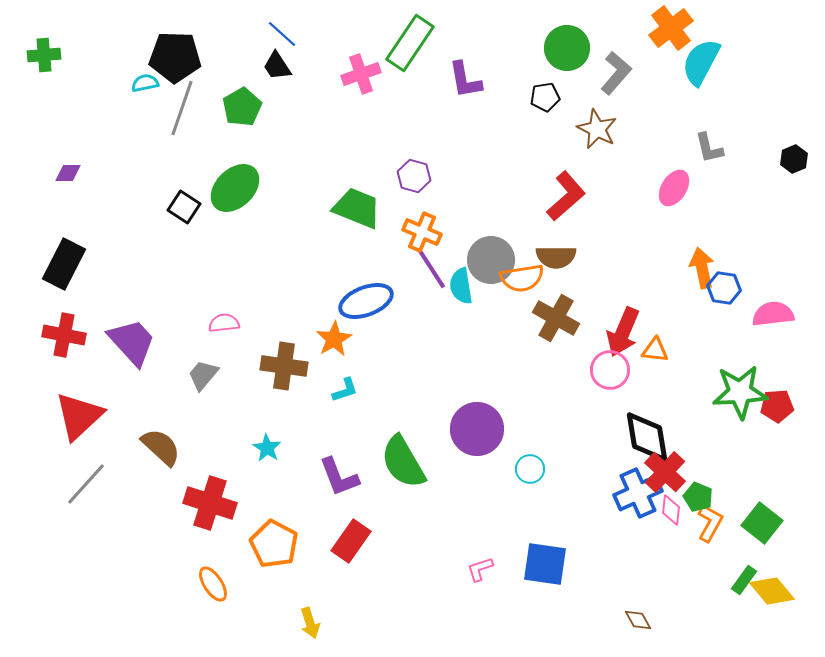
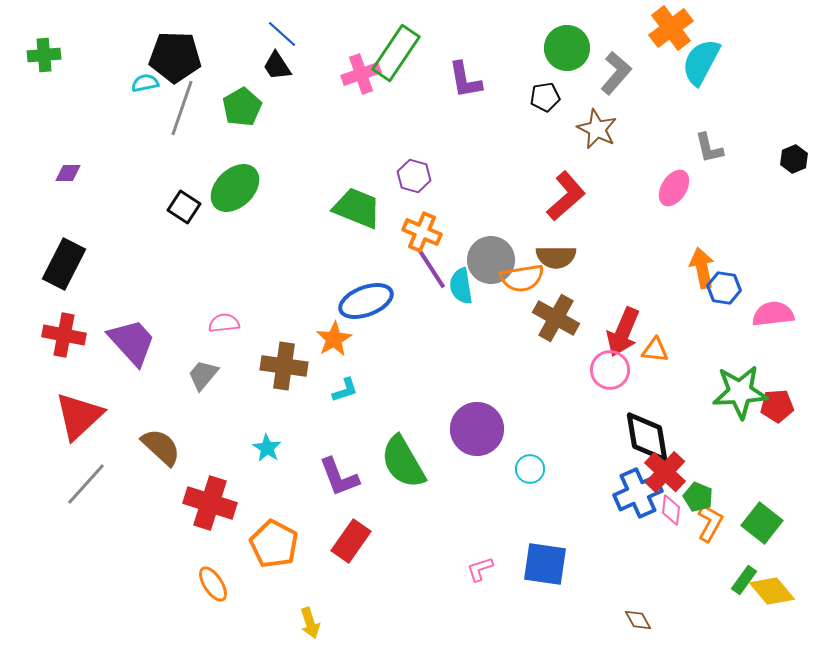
green rectangle at (410, 43): moved 14 px left, 10 px down
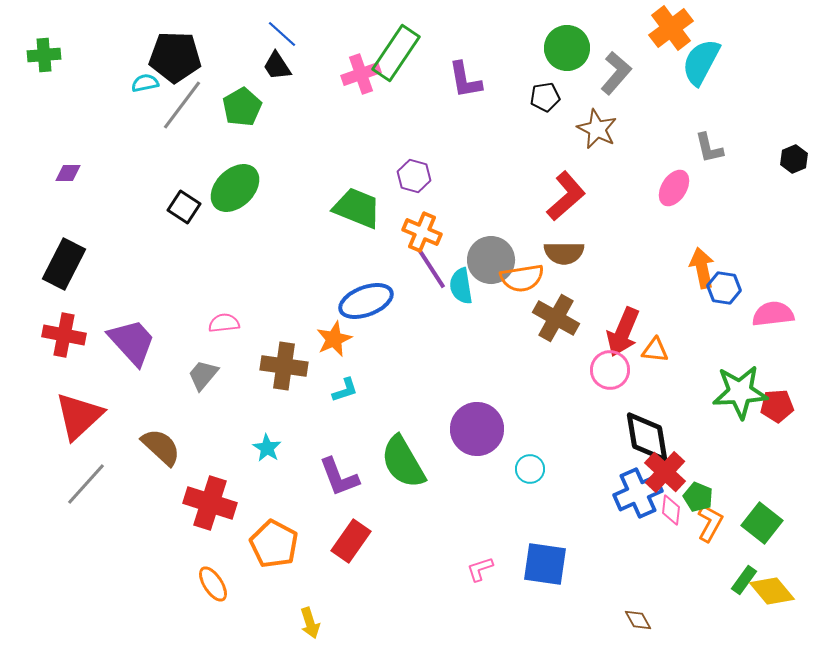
gray line at (182, 108): moved 3 px up; rotated 18 degrees clockwise
brown semicircle at (556, 257): moved 8 px right, 4 px up
orange star at (334, 339): rotated 6 degrees clockwise
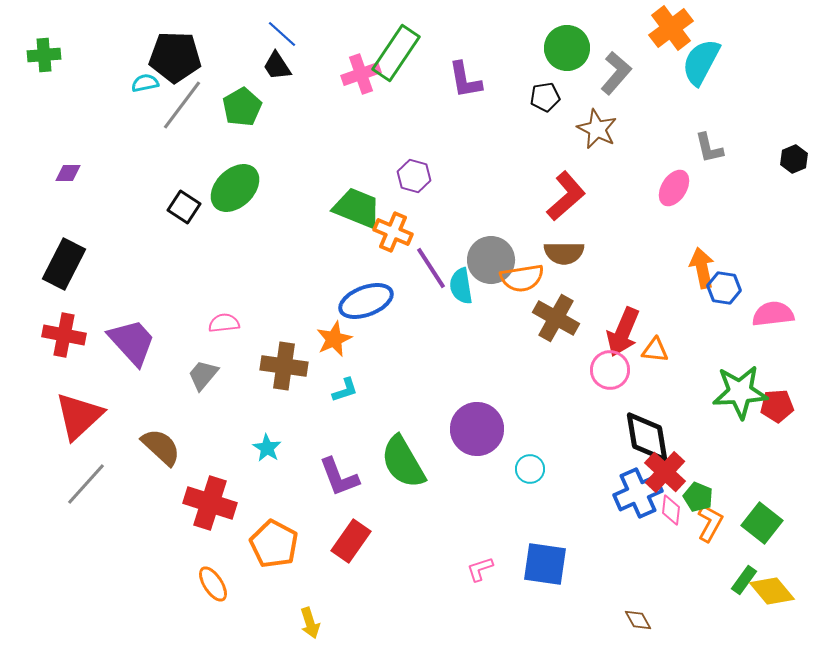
orange cross at (422, 232): moved 29 px left
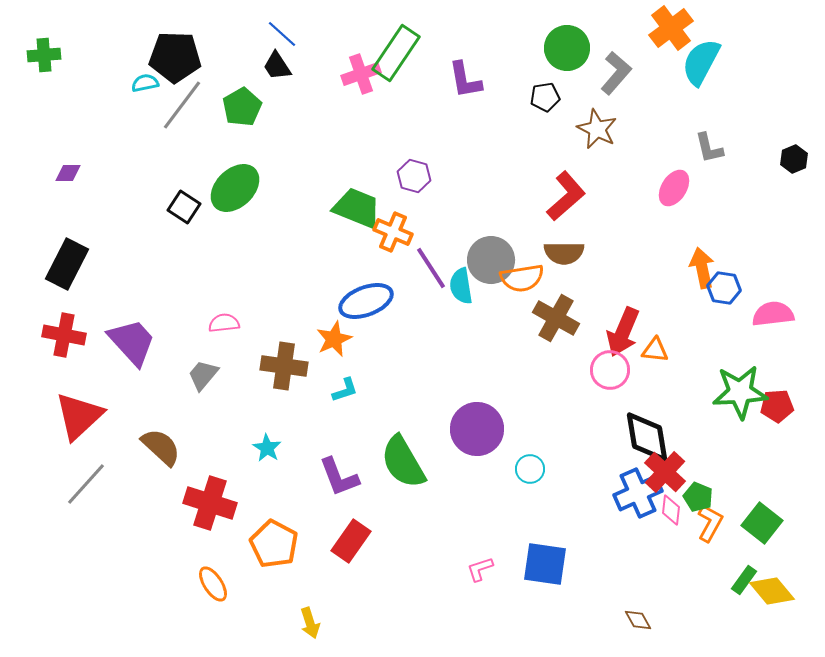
black rectangle at (64, 264): moved 3 px right
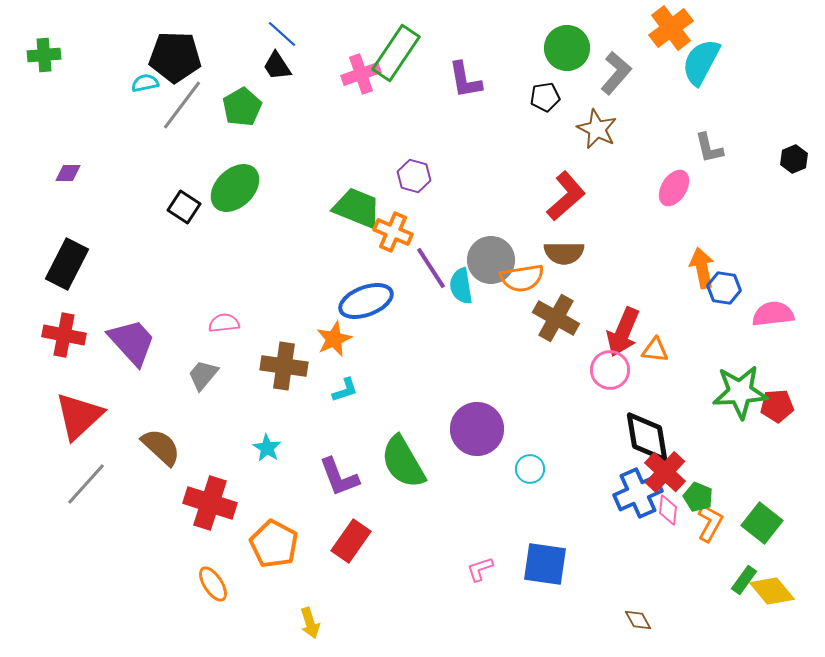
pink diamond at (671, 510): moved 3 px left
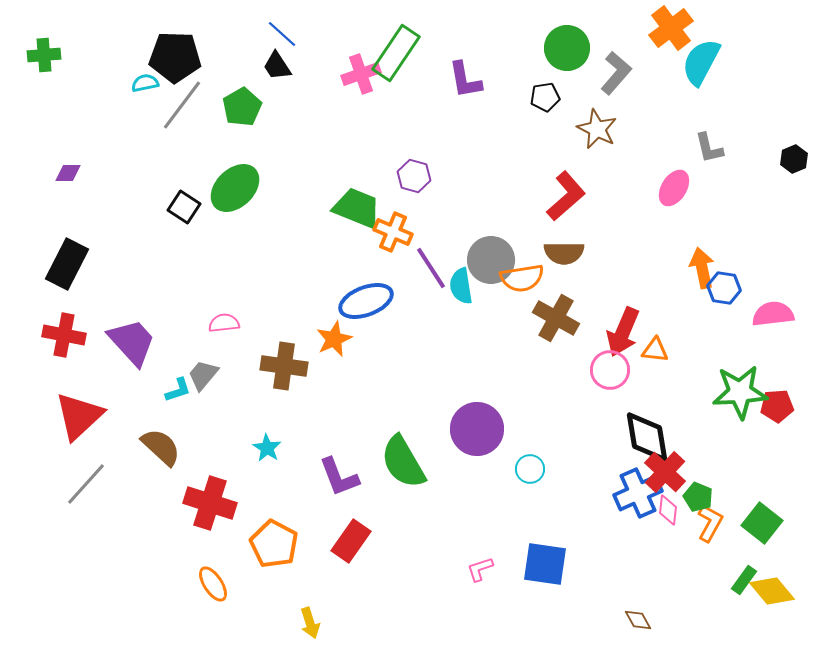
cyan L-shape at (345, 390): moved 167 px left
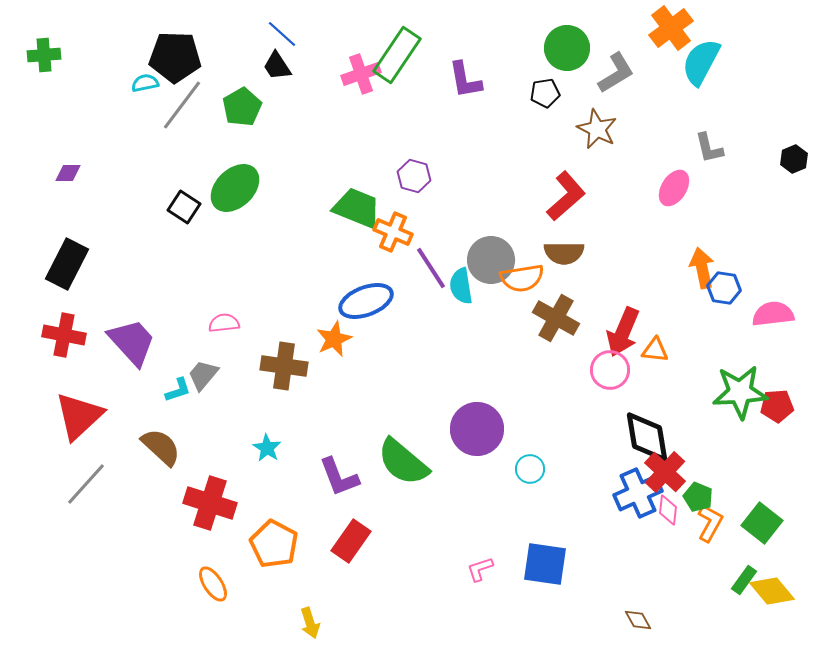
green rectangle at (396, 53): moved 1 px right, 2 px down
gray L-shape at (616, 73): rotated 18 degrees clockwise
black pentagon at (545, 97): moved 4 px up
green semicircle at (403, 462): rotated 20 degrees counterclockwise
